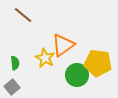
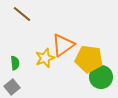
brown line: moved 1 px left, 1 px up
yellow star: rotated 24 degrees clockwise
yellow pentagon: moved 9 px left, 4 px up
green circle: moved 24 px right, 2 px down
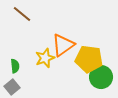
green semicircle: moved 3 px down
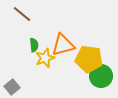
orange triangle: rotated 20 degrees clockwise
green semicircle: moved 19 px right, 21 px up
green circle: moved 1 px up
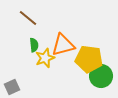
brown line: moved 6 px right, 4 px down
gray square: rotated 14 degrees clockwise
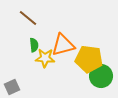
yellow star: rotated 24 degrees clockwise
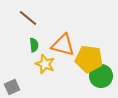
orange triangle: rotated 30 degrees clockwise
yellow star: moved 6 px down; rotated 18 degrees clockwise
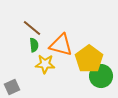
brown line: moved 4 px right, 10 px down
orange triangle: moved 2 px left
yellow pentagon: rotated 28 degrees clockwise
yellow star: rotated 18 degrees counterclockwise
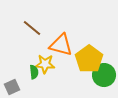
green semicircle: moved 27 px down
green circle: moved 3 px right, 1 px up
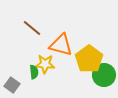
gray square: moved 2 px up; rotated 28 degrees counterclockwise
